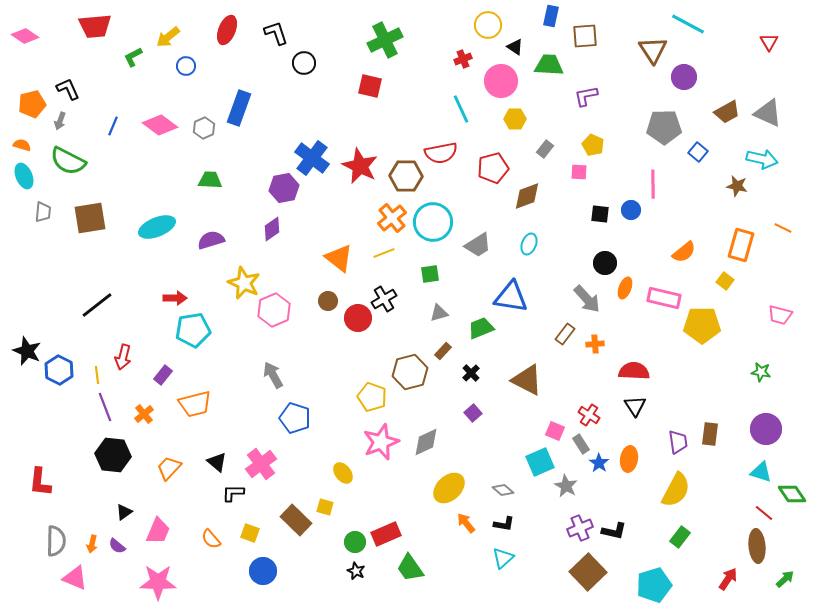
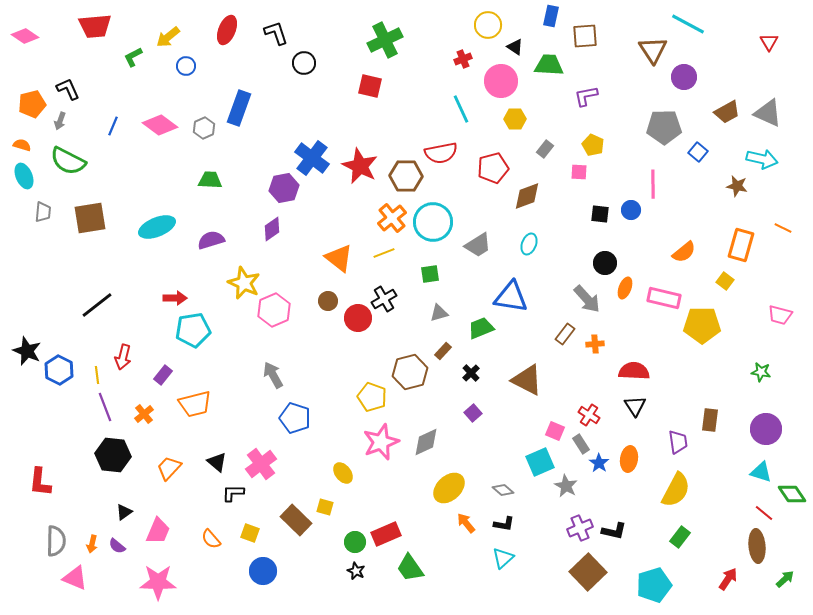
brown rectangle at (710, 434): moved 14 px up
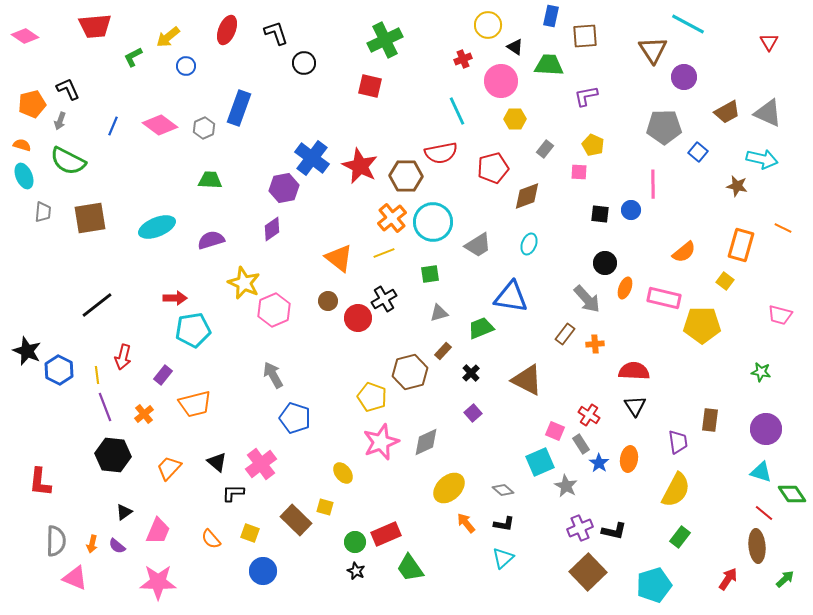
cyan line at (461, 109): moved 4 px left, 2 px down
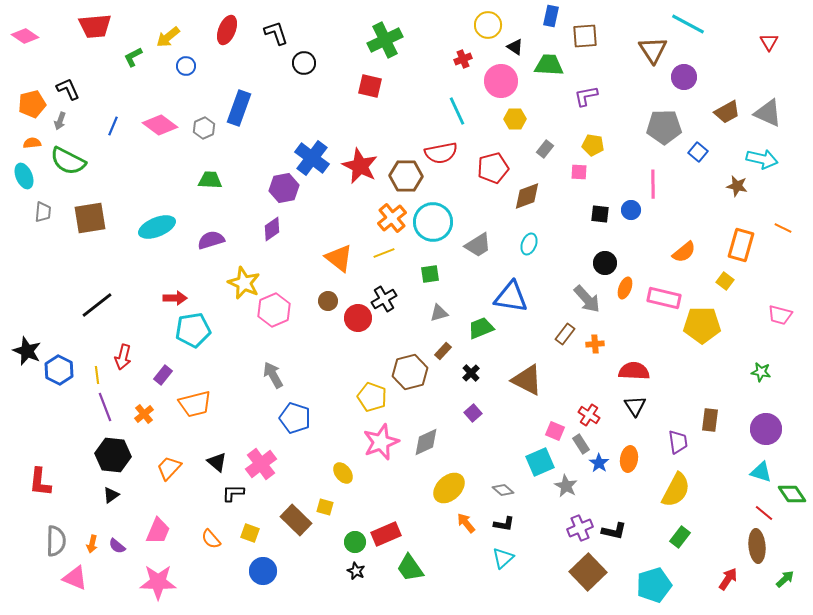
orange semicircle at (22, 145): moved 10 px right, 2 px up; rotated 24 degrees counterclockwise
yellow pentagon at (593, 145): rotated 15 degrees counterclockwise
black triangle at (124, 512): moved 13 px left, 17 px up
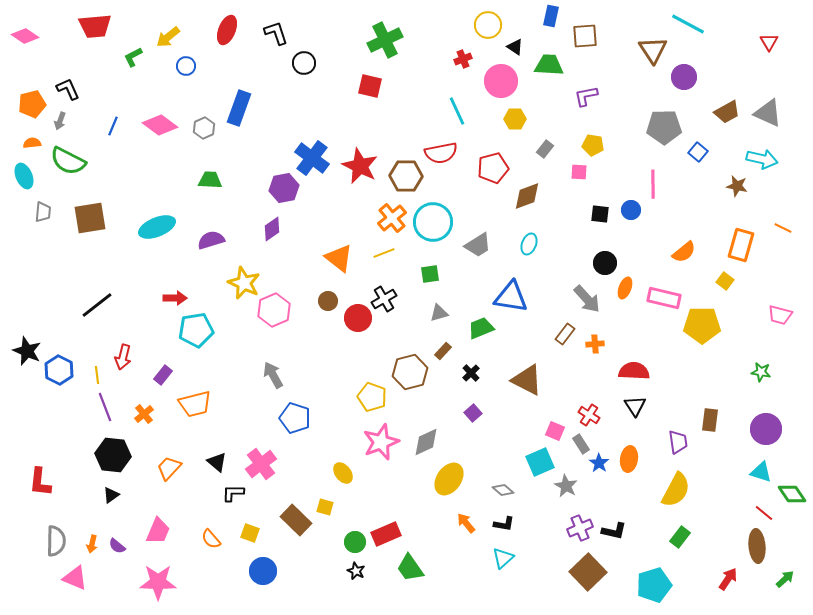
cyan pentagon at (193, 330): moved 3 px right
yellow ellipse at (449, 488): moved 9 px up; rotated 12 degrees counterclockwise
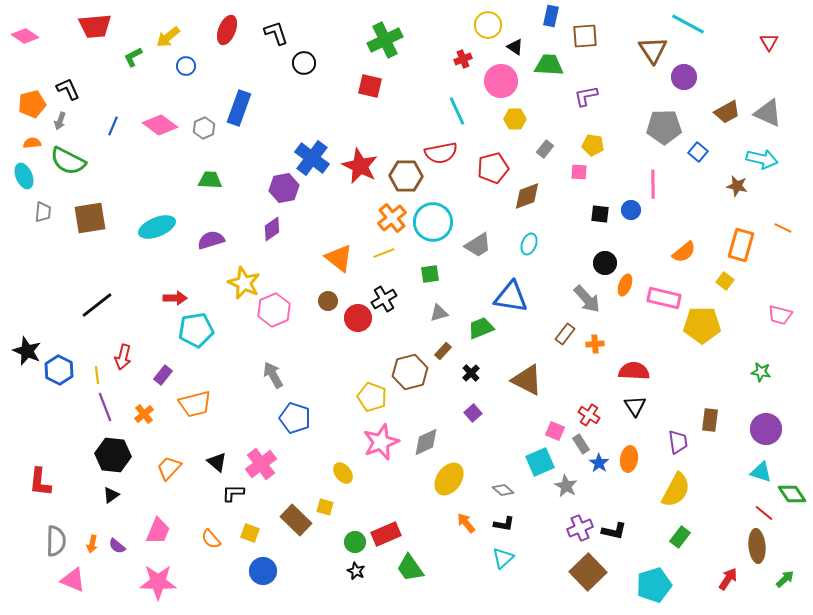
orange ellipse at (625, 288): moved 3 px up
pink triangle at (75, 578): moved 2 px left, 2 px down
